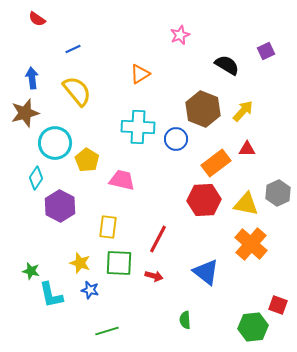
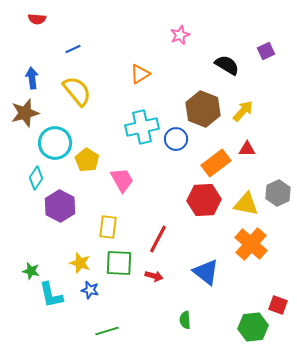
red semicircle: rotated 30 degrees counterclockwise
cyan cross: moved 4 px right; rotated 16 degrees counterclockwise
pink trapezoid: rotated 48 degrees clockwise
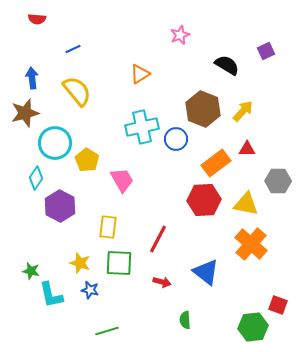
gray hexagon: moved 12 px up; rotated 25 degrees clockwise
red arrow: moved 8 px right, 6 px down
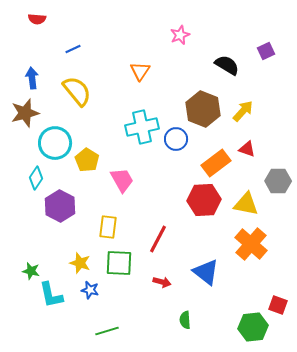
orange triangle: moved 3 px up; rotated 25 degrees counterclockwise
red triangle: rotated 18 degrees clockwise
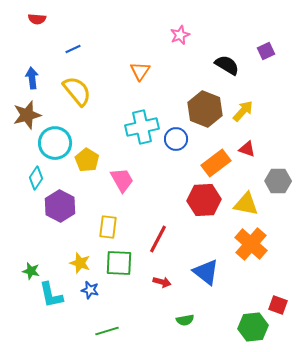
brown hexagon: moved 2 px right
brown star: moved 2 px right, 2 px down
green semicircle: rotated 96 degrees counterclockwise
